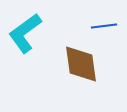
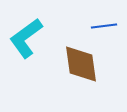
cyan L-shape: moved 1 px right, 5 px down
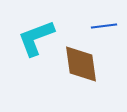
cyan L-shape: moved 10 px right; rotated 15 degrees clockwise
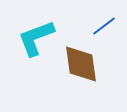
blue line: rotated 30 degrees counterclockwise
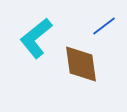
cyan L-shape: rotated 18 degrees counterclockwise
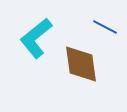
blue line: moved 1 px right, 1 px down; rotated 65 degrees clockwise
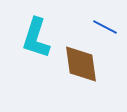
cyan L-shape: rotated 33 degrees counterclockwise
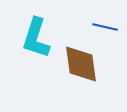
blue line: rotated 15 degrees counterclockwise
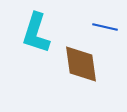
cyan L-shape: moved 5 px up
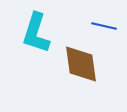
blue line: moved 1 px left, 1 px up
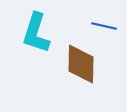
brown diamond: rotated 9 degrees clockwise
